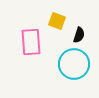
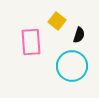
yellow square: rotated 18 degrees clockwise
cyan circle: moved 2 px left, 2 px down
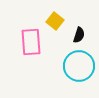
yellow square: moved 2 px left
cyan circle: moved 7 px right
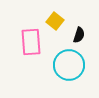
cyan circle: moved 10 px left, 1 px up
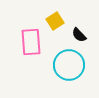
yellow square: rotated 18 degrees clockwise
black semicircle: rotated 119 degrees clockwise
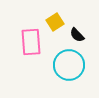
yellow square: moved 1 px down
black semicircle: moved 2 px left
